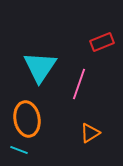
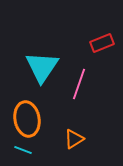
red rectangle: moved 1 px down
cyan triangle: moved 2 px right
orange triangle: moved 16 px left, 6 px down
cyan line: moved 4 px right
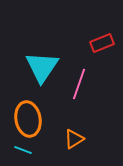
orange ellipse: moved 1 px right
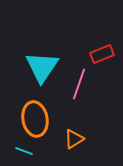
red rectangle: moved 11 px down
orange ellipse: moved 7 px right
cyan line: moved 1 px right, 1 px down
